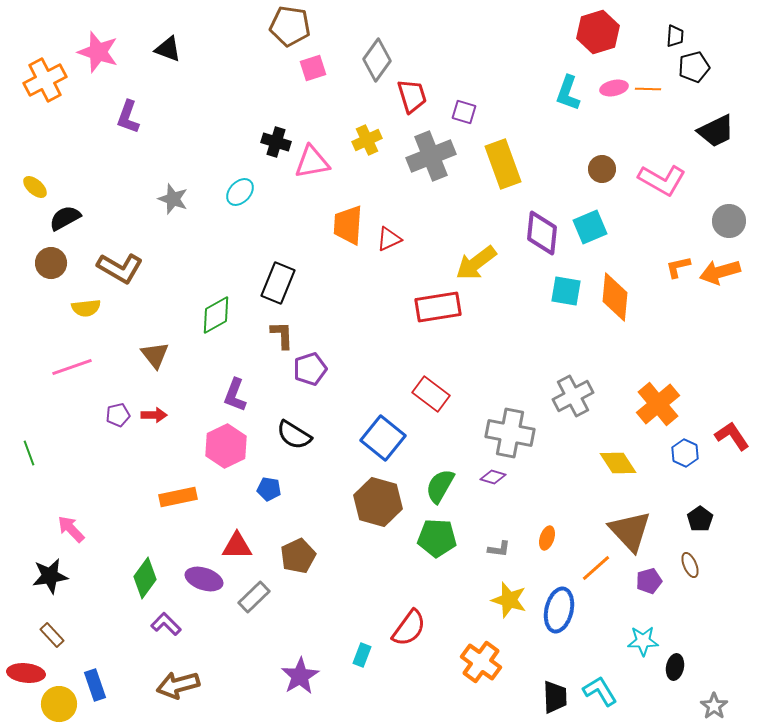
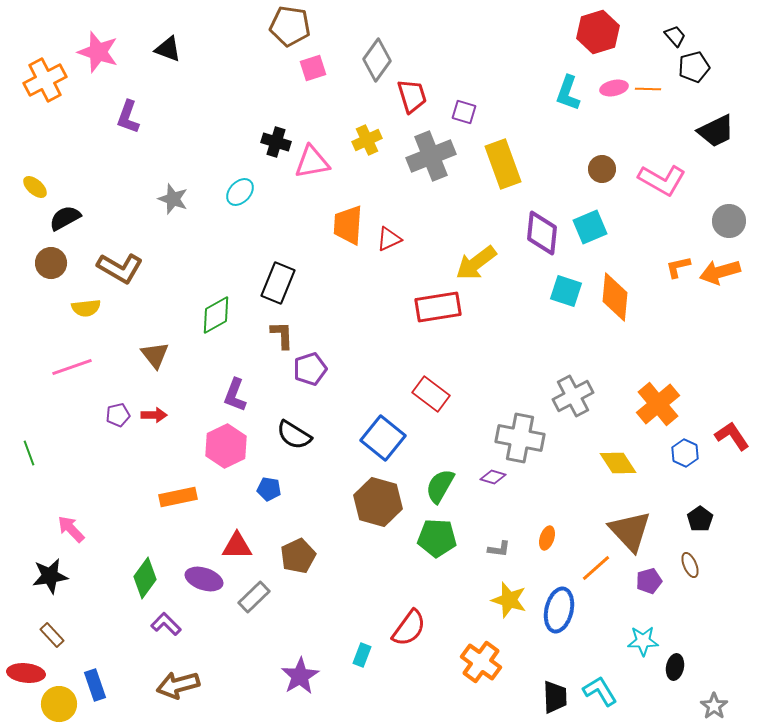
black trapezoid at (675, 36): rotated 45 degrees counterclockwise
cyan square at (566, 291): rotated 8 degrees clockwise
gray cross at (510, 433): moved 10 px right, 5 px down
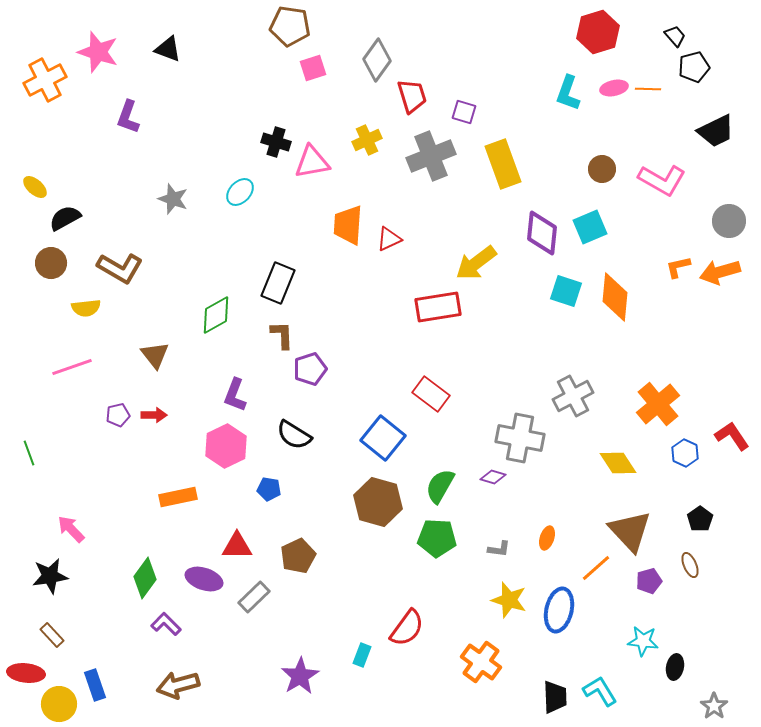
red semicircle at (409, 628): moved 2 px left
cyan star at (643, 641): rotated 8 degrees clockwise
